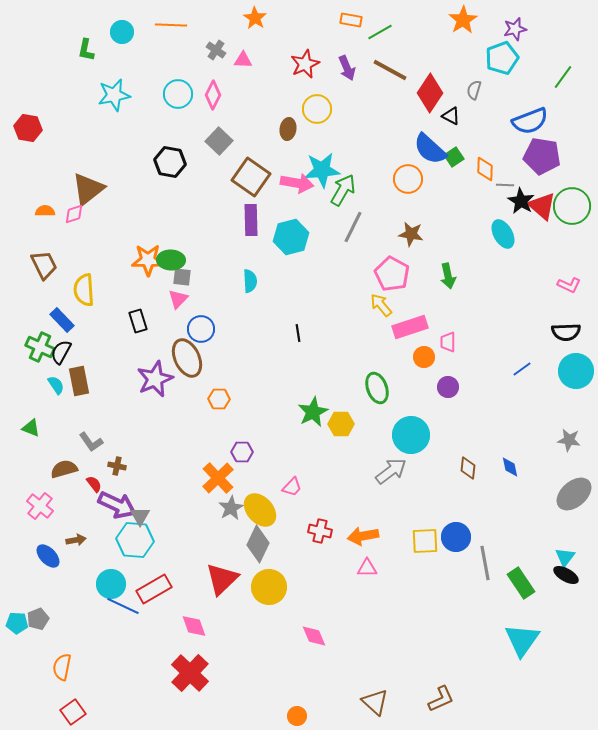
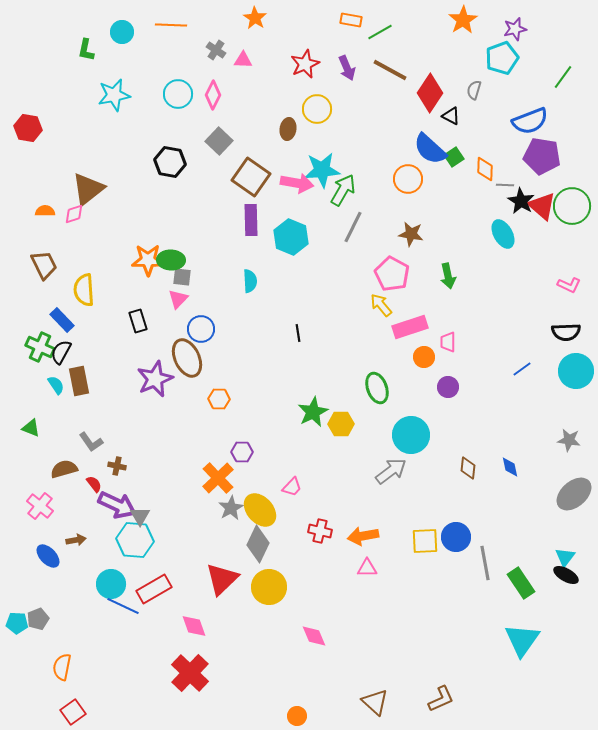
cyan hexagon at (291, 237): rotated 24 degrees counterclockwise
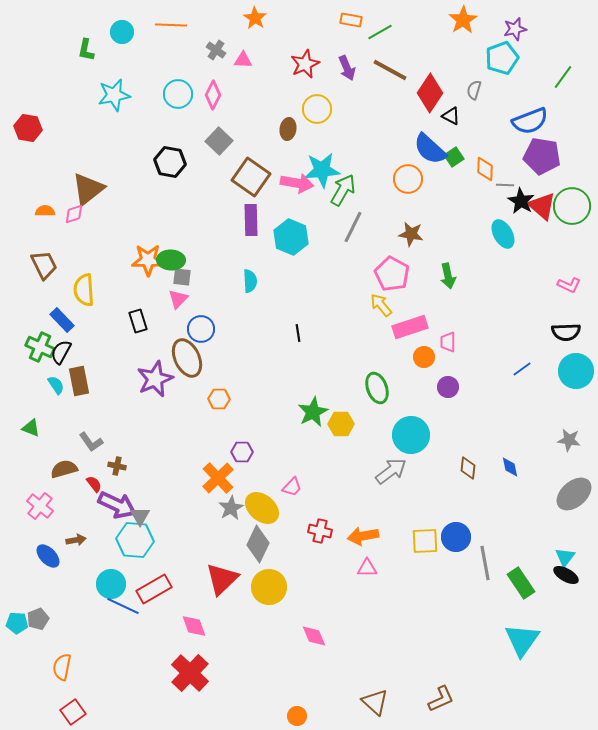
yellow ellipse at (260, 510): moved 2 px right, 2 px up; rotated 8 degrees counterclockwise
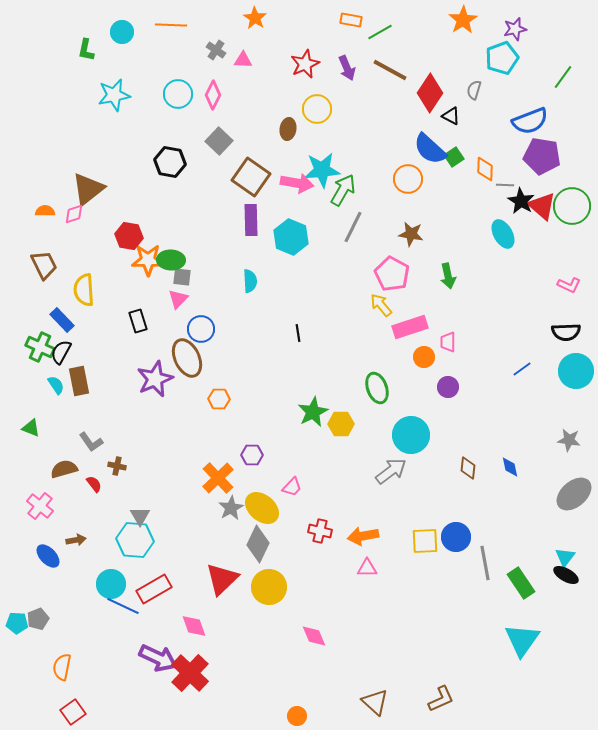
red hexagon at (28, 128): moved 101 px right, 108 px down
purple hexagon at (242, 452): moved 10 px right, 3 px down
purple arrow at (117, 505): moved 41 px right, 153 px down
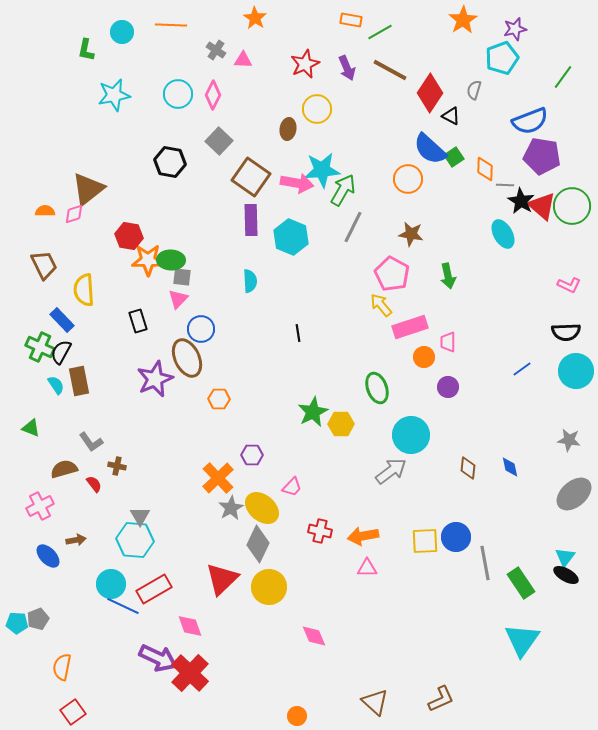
pink cross at (40, 506): rotated 24 degrees clockwise
pink diamond at (194, 626): moved 4 px left
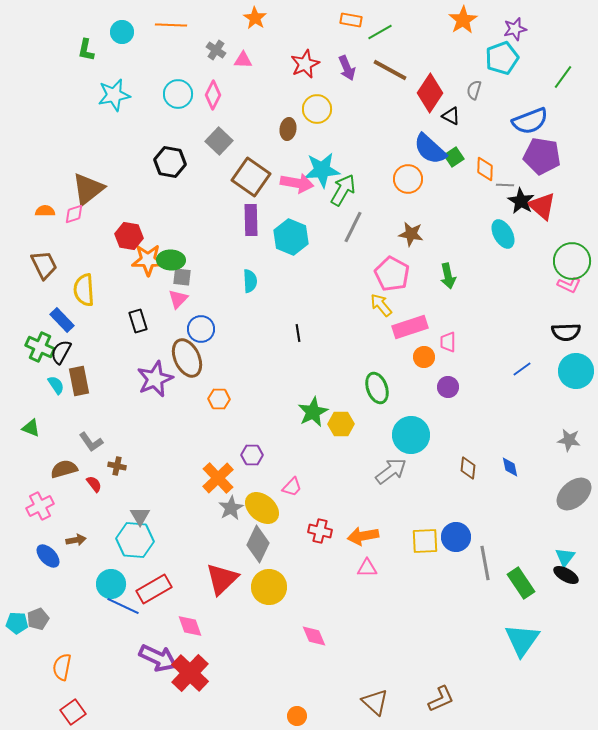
green circle at (572, 206): moved 55 px down
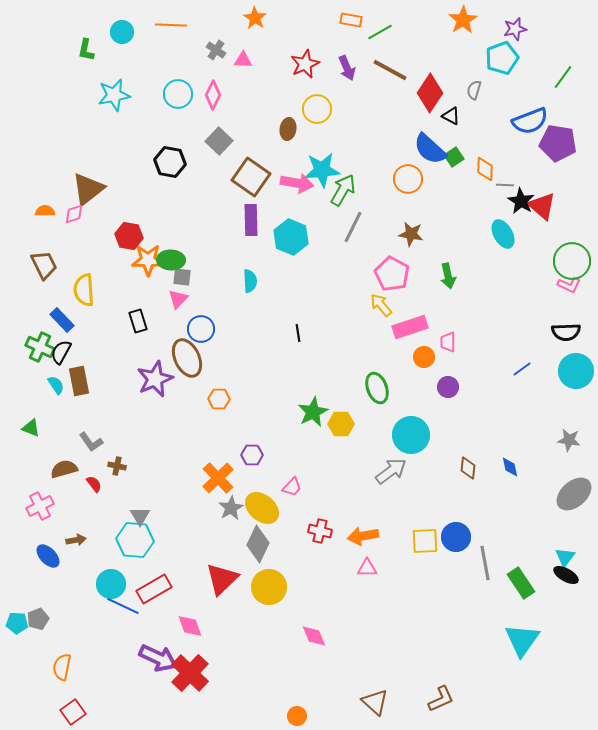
purple pentagon at (542, 156): moved 16 px right, 13 px up
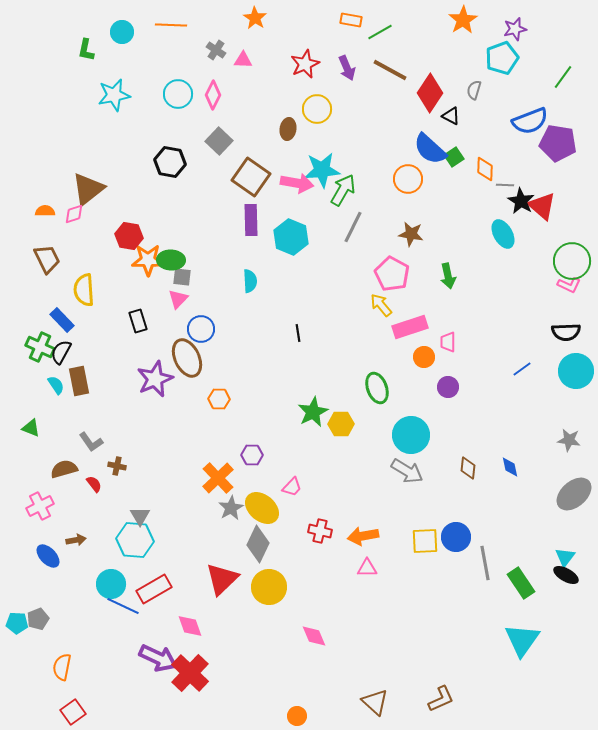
brown trapezoid at (44, 265): moved 3 px right, 6 px up
gray arrow at (391, 471): moved 16 px right; rotated 68 degrees clockwise
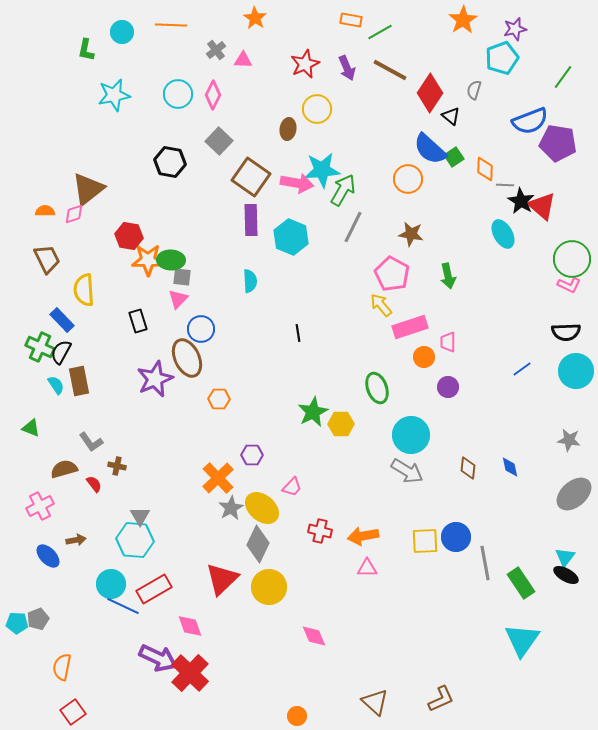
gray cross at (216, 50): rotated 18 degrees clockwise
black triangle at (451, 116): rotated 12 degrees clockwise
green circle at (572, 261): moved 2 px up
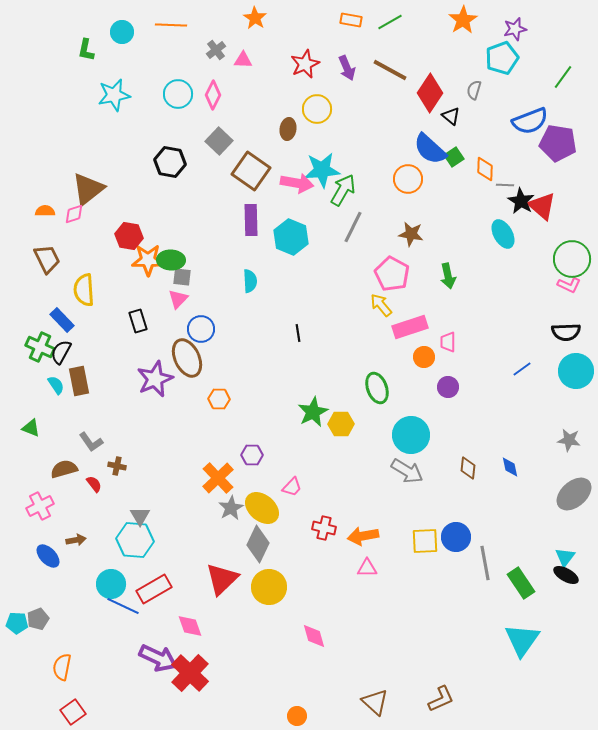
green line at (380, 32): moved 10 px right, 10 px up
brown square at (251, 177): moved 6 px up
red cross at (320, 531): moved 4 px right, 3 px up
pink diamond at (314, 636): rotated 8 degrees clockwise
